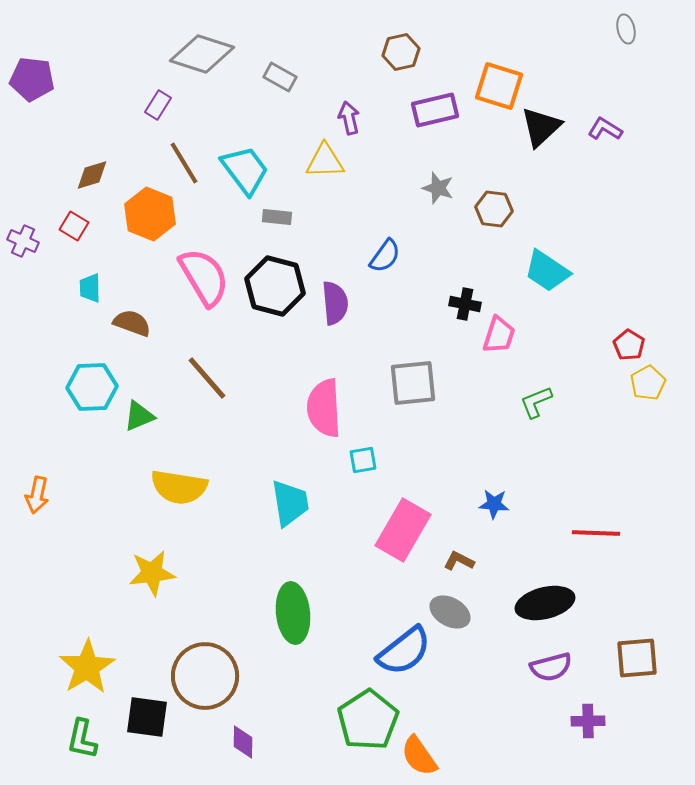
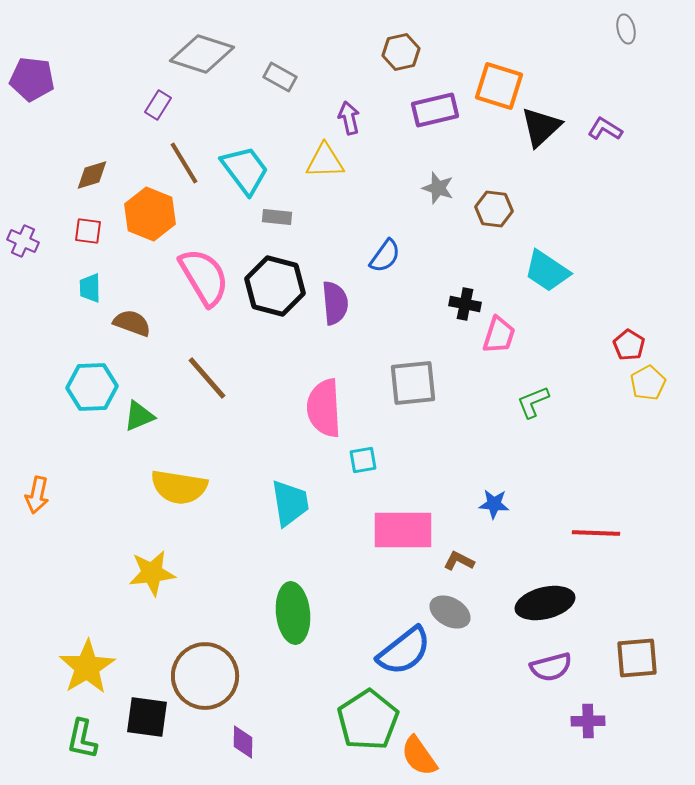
red square at (74, 226): moved 14 px right, 5 px down; rotated 24 degrees counterclockwise
green L-shape at (536, 402): moved 3 px left
pink rectangle at (403, 530): rotated 60 degrees clockwise
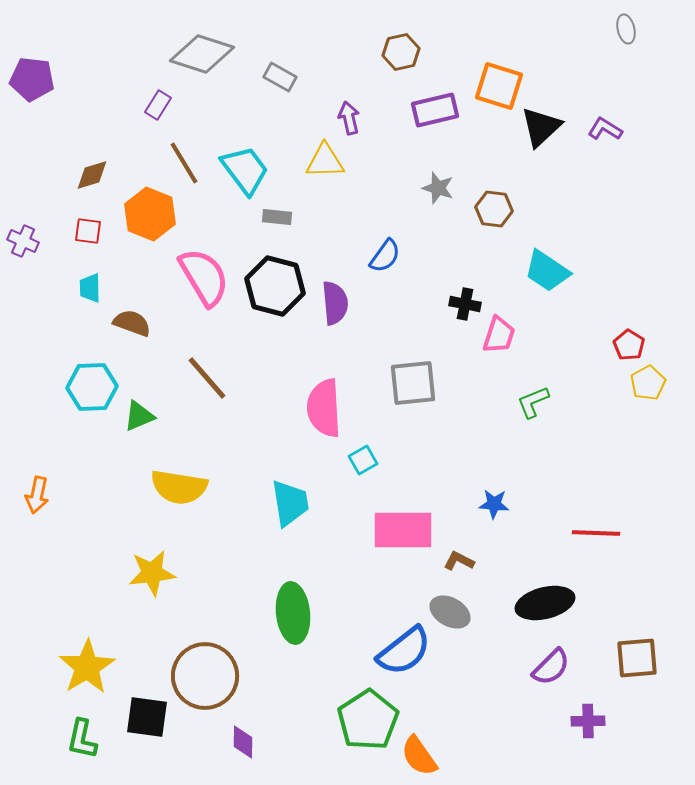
cyan square at (363, 460): rotated 20 degrees counterclockwise
purple semicircle at (551, 667): rotated 30 degrees counterclockwise
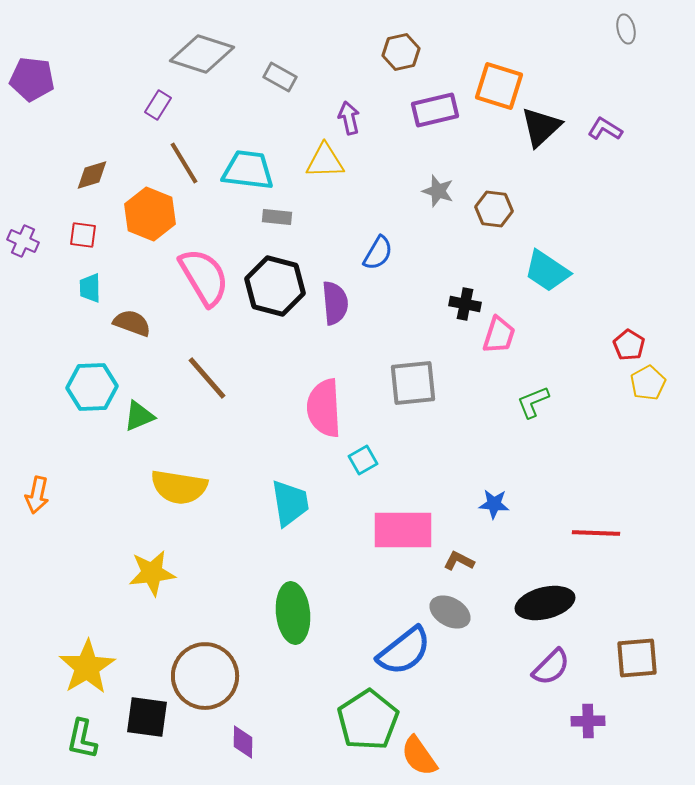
cyan trapezoid at (245, 170): moved 3 px right; rotated 46 degrees counterclockwise
gray star at (438, 188): moved 3 px down
red square at (88, 231): moved 5 px left, 4 px down
blue semicircle at (385, 256): moved 7 px left, 3 px up; rotated 6 degrees counterclockwise
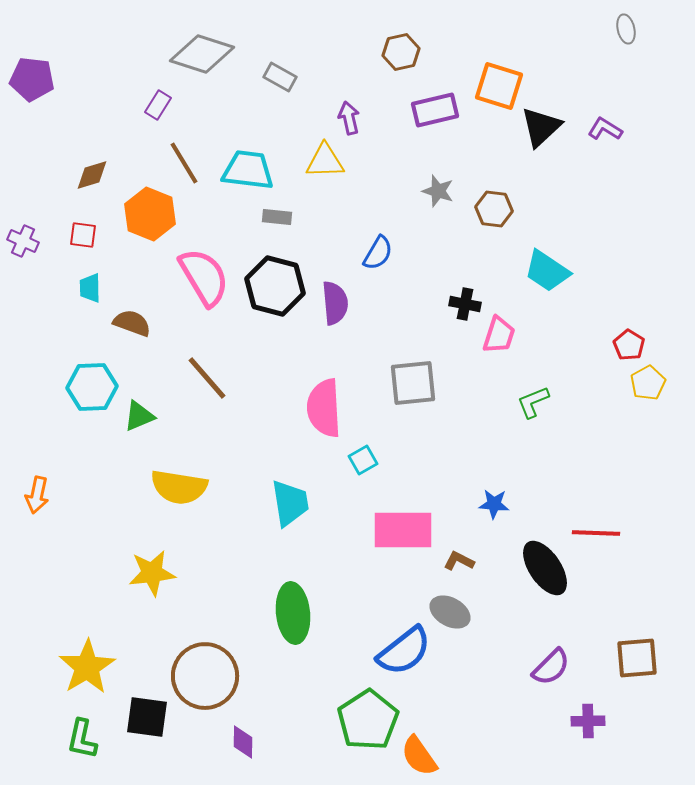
black ellipse at (545, 603): moved 35 px up; rotated 70 degrees clockwise
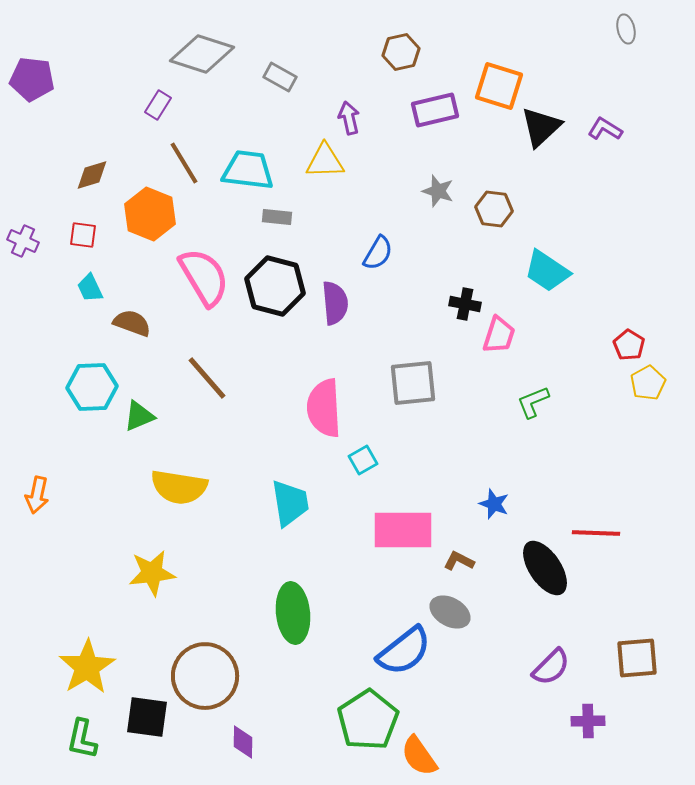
cyan trapezoid at (90, 288): rotated 24 degrees counterclockwise
blue star at (494, 504): rotated 16 degrees clockwise
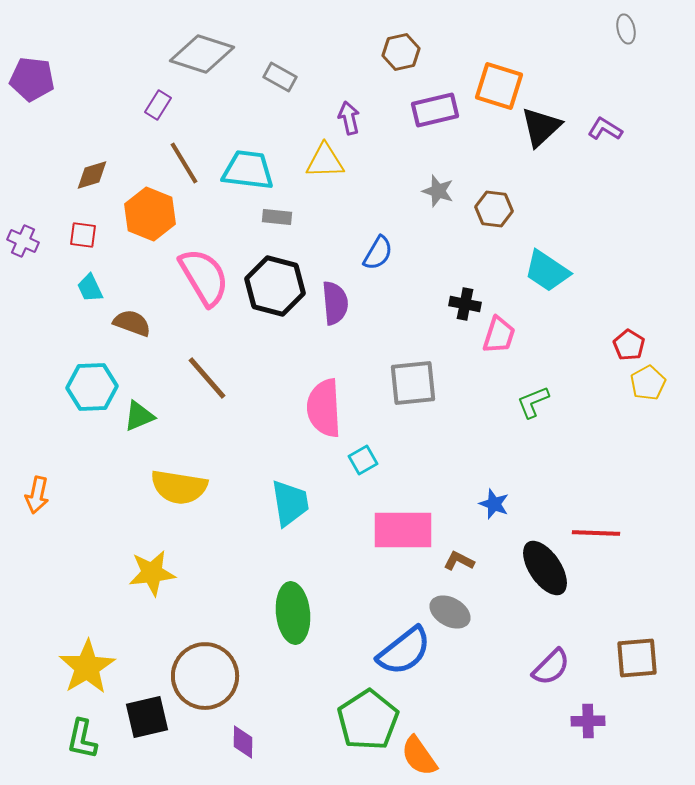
black square at (147, 717): rotated 21 degrees counterclockwise
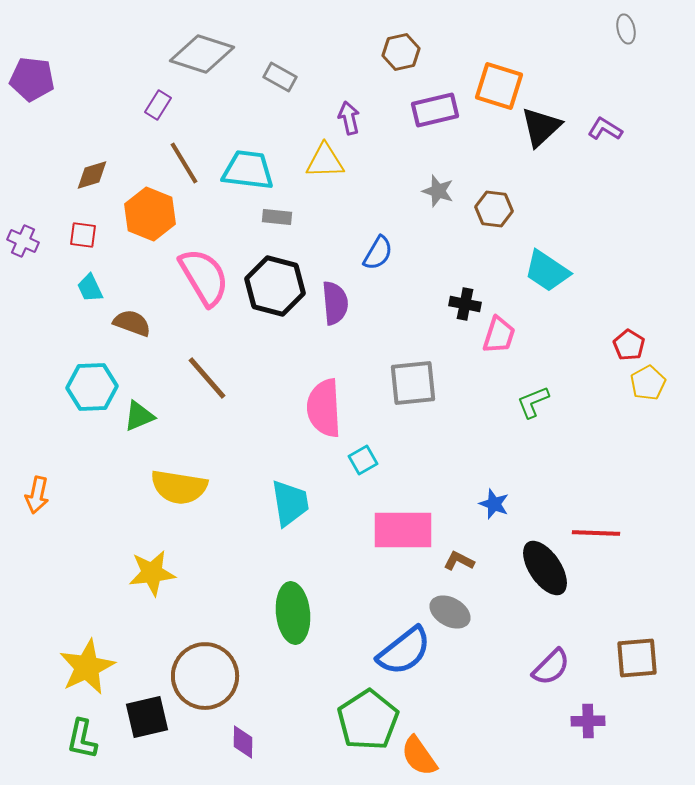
yellow star at (87, 667): rotated 6 degrees clockwise
